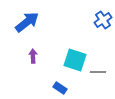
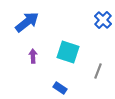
blue cross: rotated 12 degrees counterclockwise
cyan square: moved 7 px left, 8 px up
gray line: moved 1 px up; rotated 70 degrees counterclockwise
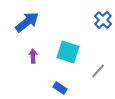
gray line: rotated 21 degrees clockwise
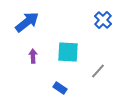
cyan square: rotated 15 degrees counterclockwise
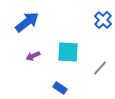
purple arrow: rotated 112 degrees counterclockwise
gray line: moved 2 px right, 3 px up
